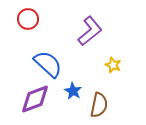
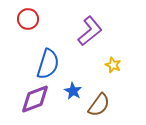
blue semicircle: rotated 64 degrees clockwise
brown semicircle: rotated 25 degrees clockwise
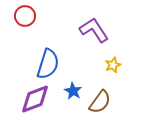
red circle: moved 3 px left, 3 px up
purple L-shape: moved 4 px right, 1 px up; rotated 84 degrees counterclockwise
yellow star: rotated 28 degrees clockwise
brown semicircle: moved 1 px right, 3 px up
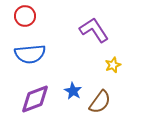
blue semicircle: moved 18 px left, 10 px up; rotated 68 degrees clockwise
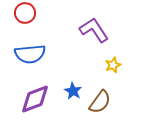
red circle: moved 3 px up
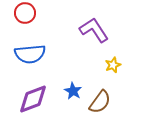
purple diamond: moved 2 px left
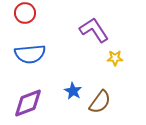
yellow star: moved 2 px right, 7 px up; rotated 21 degrees clockwise
purple diamond: moved 5 px left, 4 px down
